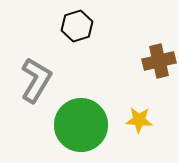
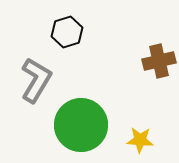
black hexagon: moved 10 px left, 6 px down
yellow star: moved 1 px right, 20 px down
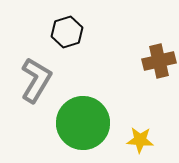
green circle: moved 2 px right, 2 px up
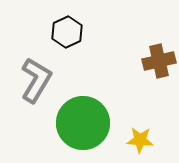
black hexagon: rotated 8 degrees counterclockwise
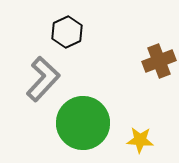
brown cross: rotated 8 degrees counterclockwise
gray L-shape: moved 7 px right, 1 px up; rotated 12 degrees clockwise
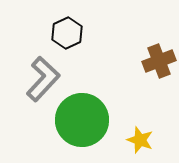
black hexagon: moved 1 px down
green circle: moved 1 px left, 3 px up
yellow star: rotated 16 degrees clockwise
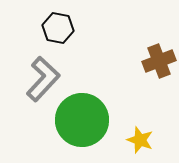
black hexagon: moved 9 px left, 5 px up; rotated 24 degrees counterclockwise
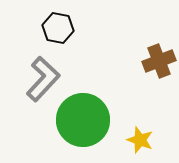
green circle: moved 1 px right
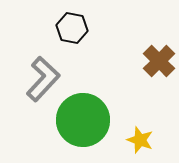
black hexagon: moved 14 px right
brown cross: rotated 24 degrees counterclockwise
